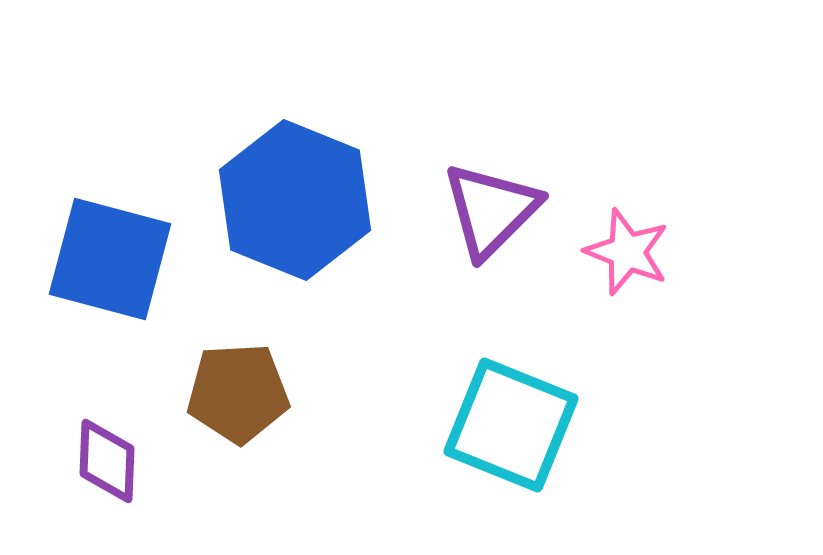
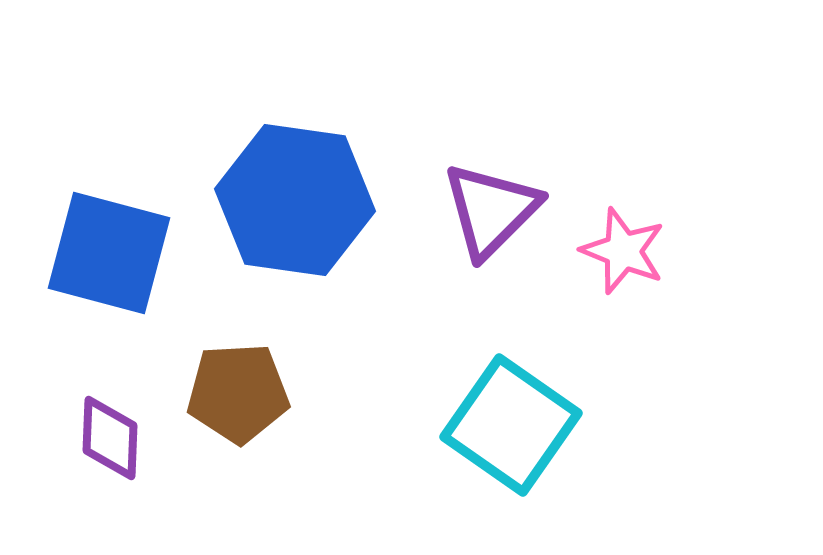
blue hexagon: rotated 14 degrees counterclockwise
pink star: moved 4 px left, 1 px up
blue square: moved 1 px left, 6 px up
cyan square: rotated 13 degrees clockwise
purple diamond: moved 3 px right, 23 px up
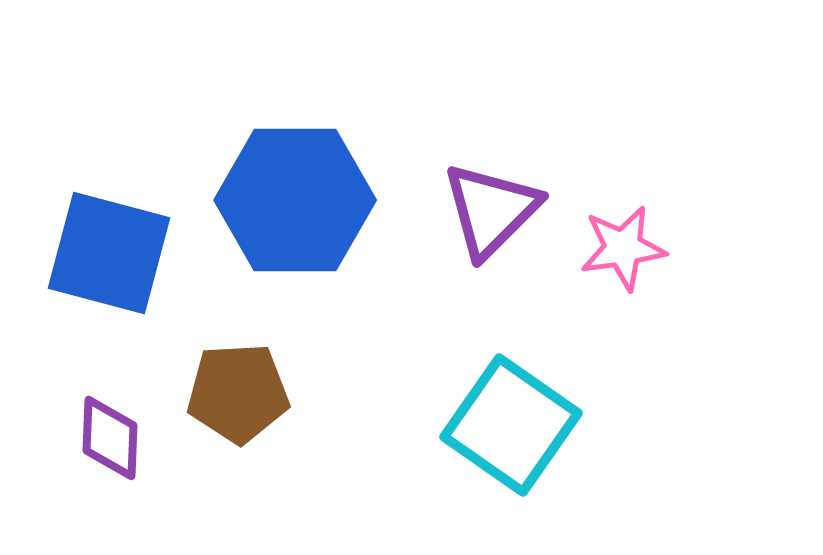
blue hexagon: rotated 8 degrees counterclockwise
pink star: moved 3 px up; rotated 30 degrees counterclockwise
